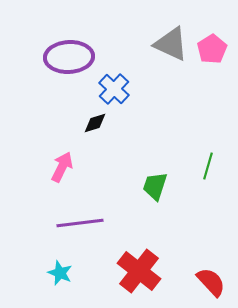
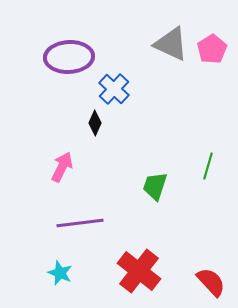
black diamond: rotated 50 degrees counterclockwise
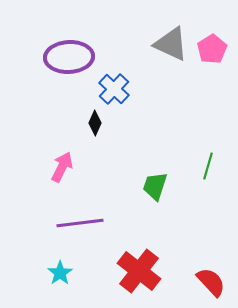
cyan star: rotated 15 degrees clockwise
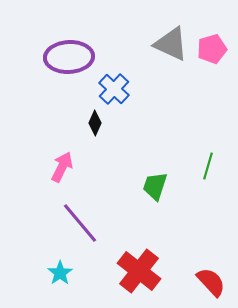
pink pentagon: rotated 16 degrees clockwise
purple line: rotated 57 degrees clockwise
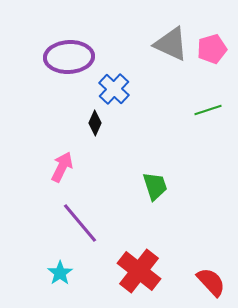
green line: moved 56 px up; rotated 56 degrees clockwise
green trapezoid: rotated 144 degrees clockwise
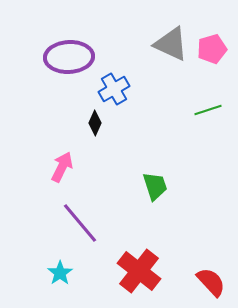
blue cross: rotated 16 degrees clockwise
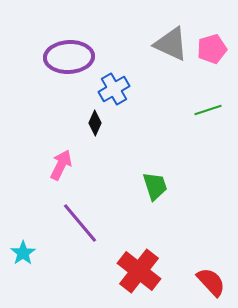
pink arrow: moved 1 px left, 2 px up
cyan star: moved 37 px left, 20 px up
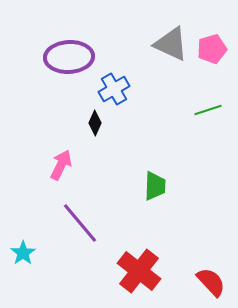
green trapezoid: rotated 20 degrees clockwise
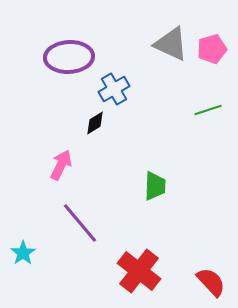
black diamond: rotated 35 degrees clockwise
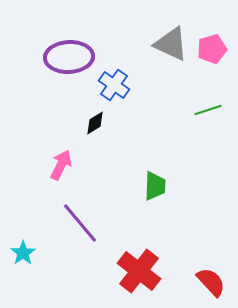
blue cross: moved 4 px up; rotated 24 degrees counterclockwise
